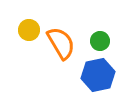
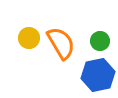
yellow circle: moved 8 px down
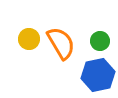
yellow circle: moved 1 px down
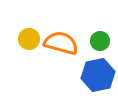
orange semicircle: rotated 44 degrees counterclockwise
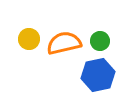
orange semicircle: moved 3 px right; rotated 28 degrees counterclockwise
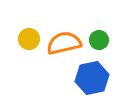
green circle: moved 1 px left, 1 px up
blue hexagon: moved 6 px left, 3 px down
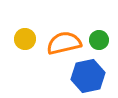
yellow circle: moved 4 px left
blue hexagon: moved 4 px left, 2 px up
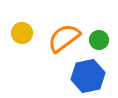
yellow circle: moved 3 px left, 6 px up
orange semicircle: moved 5 px up; rotated 24 degrees counterclockwise
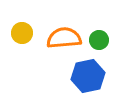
orange semicircle: rotated 32 degrees clockwise
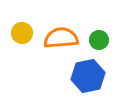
orange semicircle: moved 3 px left
